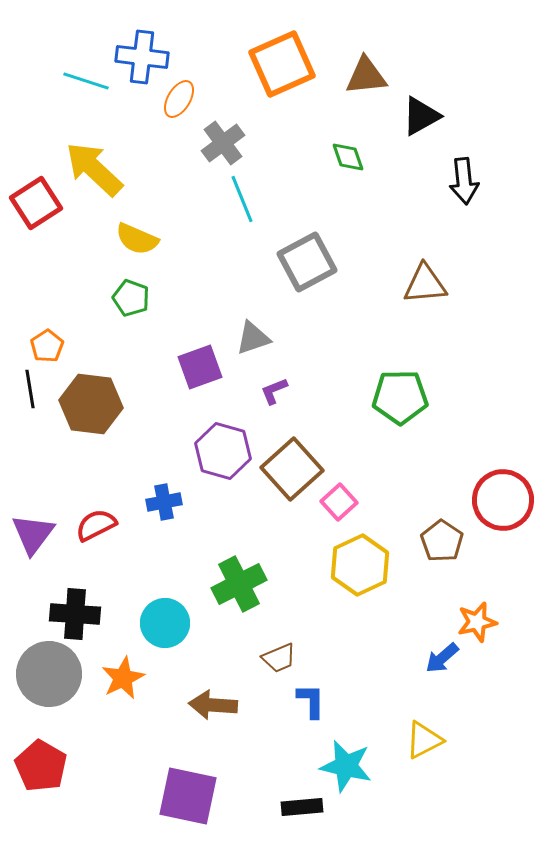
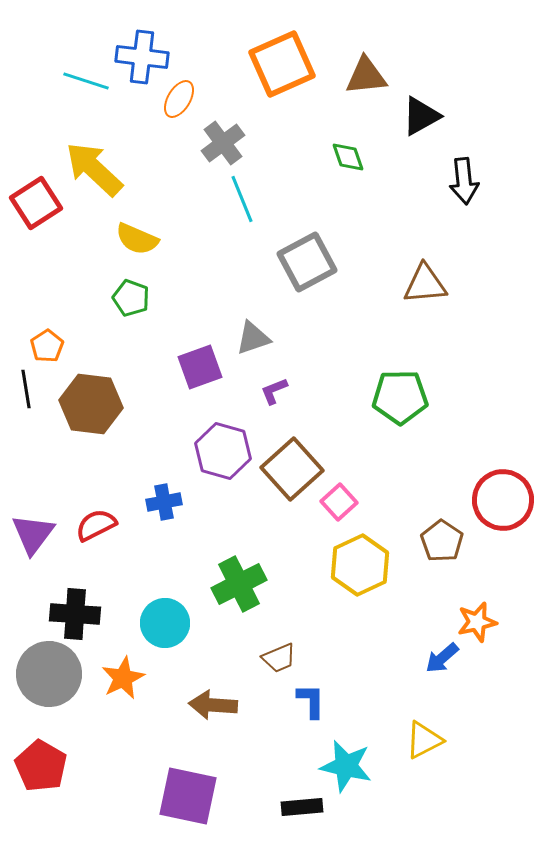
black line at (30, 389): moved 4 px left
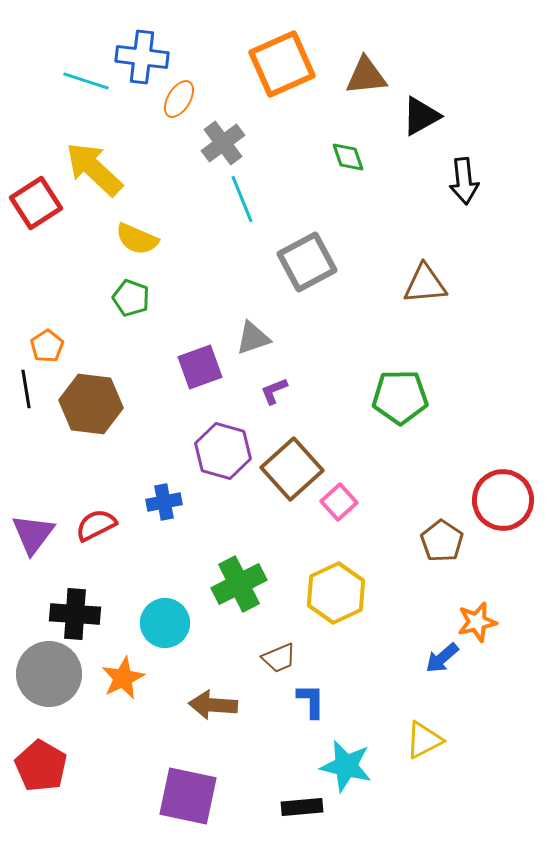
yellow hexagon at (360, 565): moved 24 px left, 28 px down
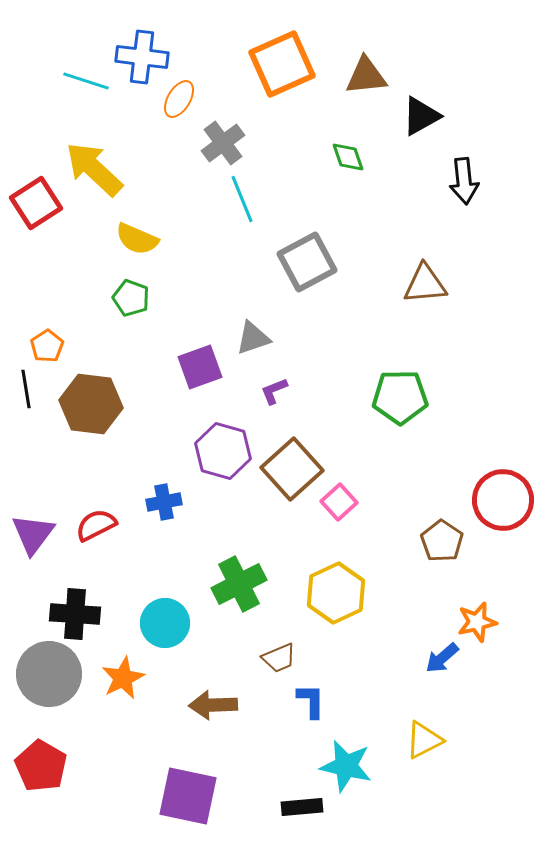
brown arrow at (213, 705): rotated 6 degrees counterclockwise
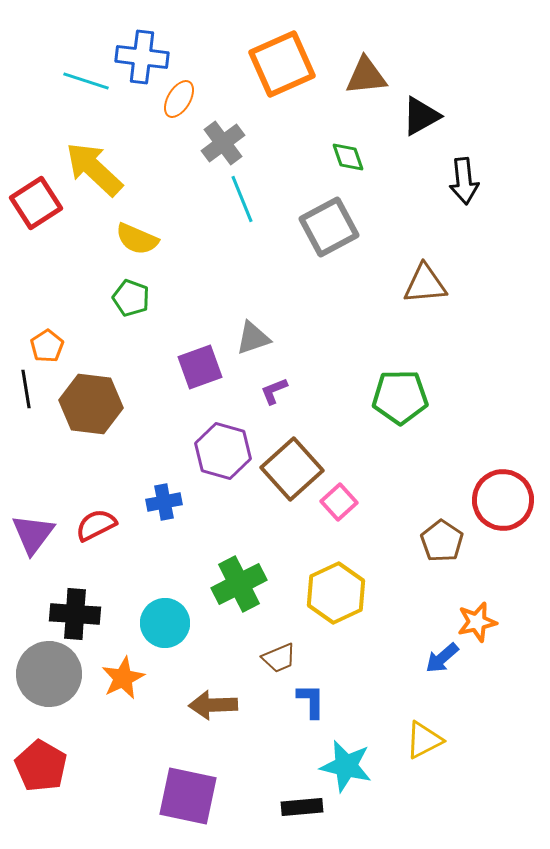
gray square at (307, 262): moved 22 px right, 35 px up
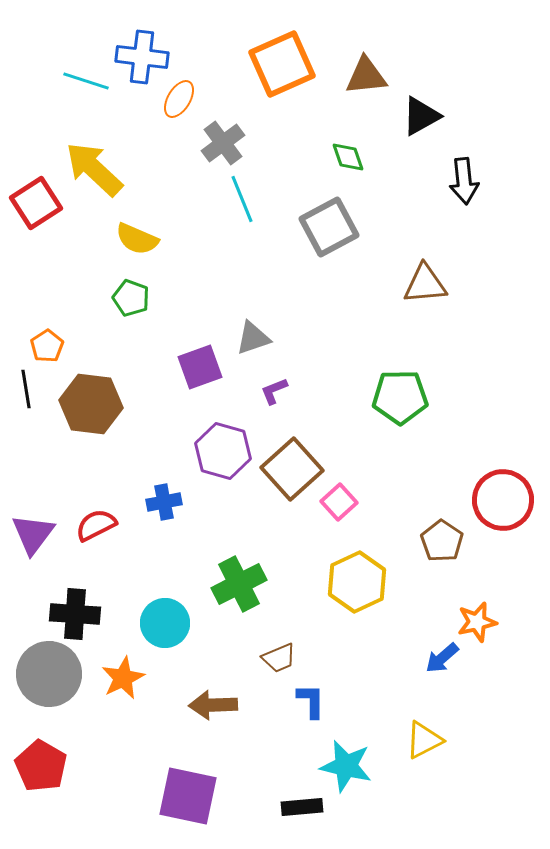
yellow hexagon at (336, 593): moved 21 px right, 11 px up
